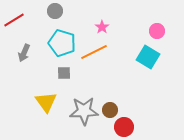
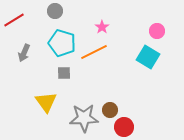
gray star: moved 7 px down
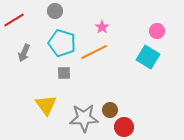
yellow triangle: moved 3 px down
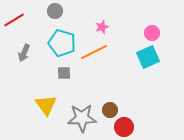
pink star: rotated 16 degrees clockwise
pink circle: moved 5 px left, 2 px down
cyan square: rotated 35 degrees clockwise
gray star: moved 2 px left
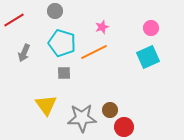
pink circle: moved 1 px left, 5 px up
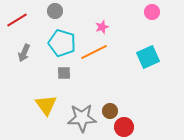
red line: moved 3 px right
pink circle: moved 1 px right, 16 px up
brown circle: moved 1 px down
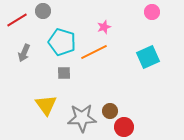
gray circle: moved 12 px left
pink star: moved 2 px right
cyan pentagon: moved 1 px up
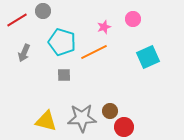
pink circle: moved 19 px left, 7 px down
gray square: moved 2 px down
yellow triangle: moved 16 px down; rotated 40 degrees counterclockwise
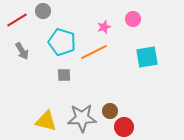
gray arrow: moved 2 px left, 2 px up; rotated 54 degrees counterclockwise
cyan square: moved 1 px left; rotated 15 degrees clockwise
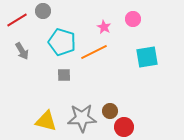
pink star: rotated 24 degrees counterclockwise
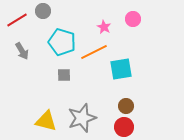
cyan square: moved 26 px left, 12 px down
brown circle: moved 16 px right, 5 px up
gray star: rotated 16 degrees counterclockwise
